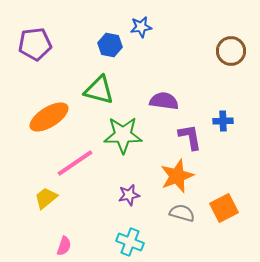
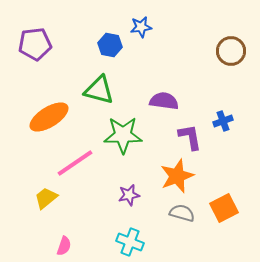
blue cross: rotated 18 degrees counterclockwise
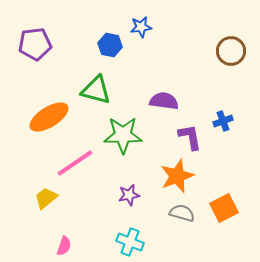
green triangle: moved 3 px left
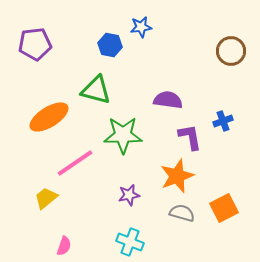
purple semicircle: moved 4 px right, 1 px up
